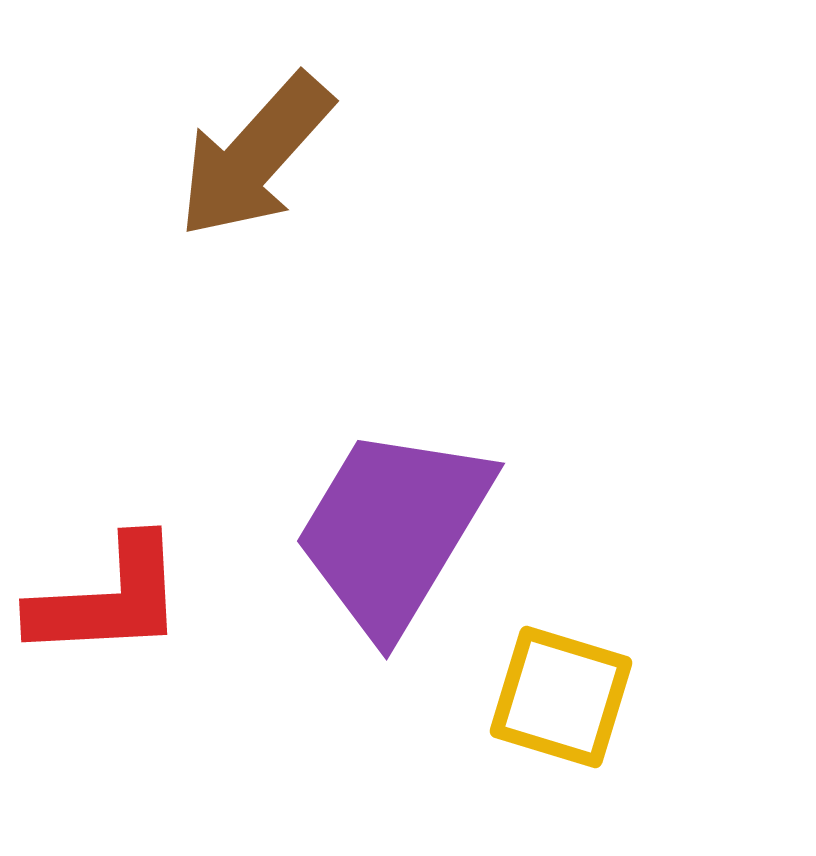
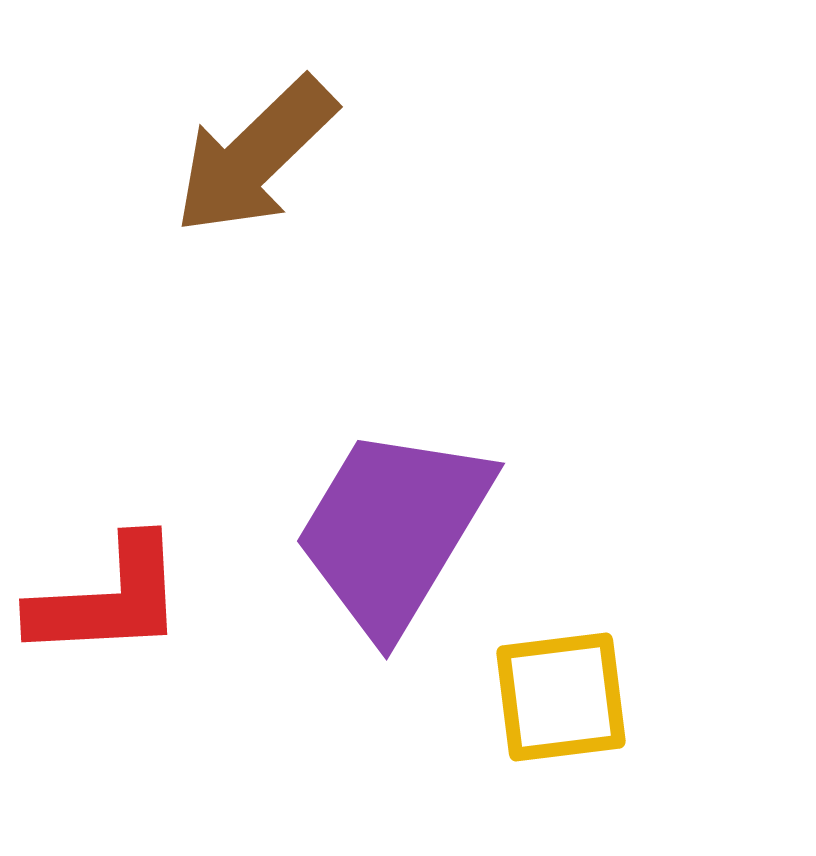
brown arrow: rotated 4 degrees clockwise
yellow square: rotated 24 degrees counterclockwise
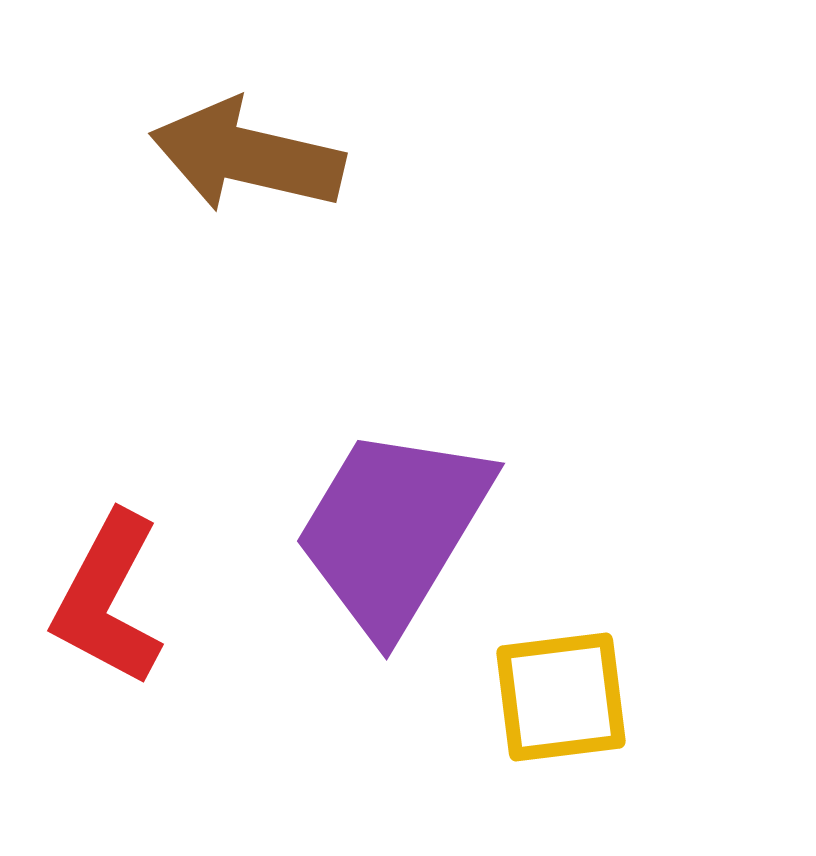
brown arrow: moved 8 px left; rotated 57 degrees clockwise
red L-shape: rotated 121 degrees clockwise
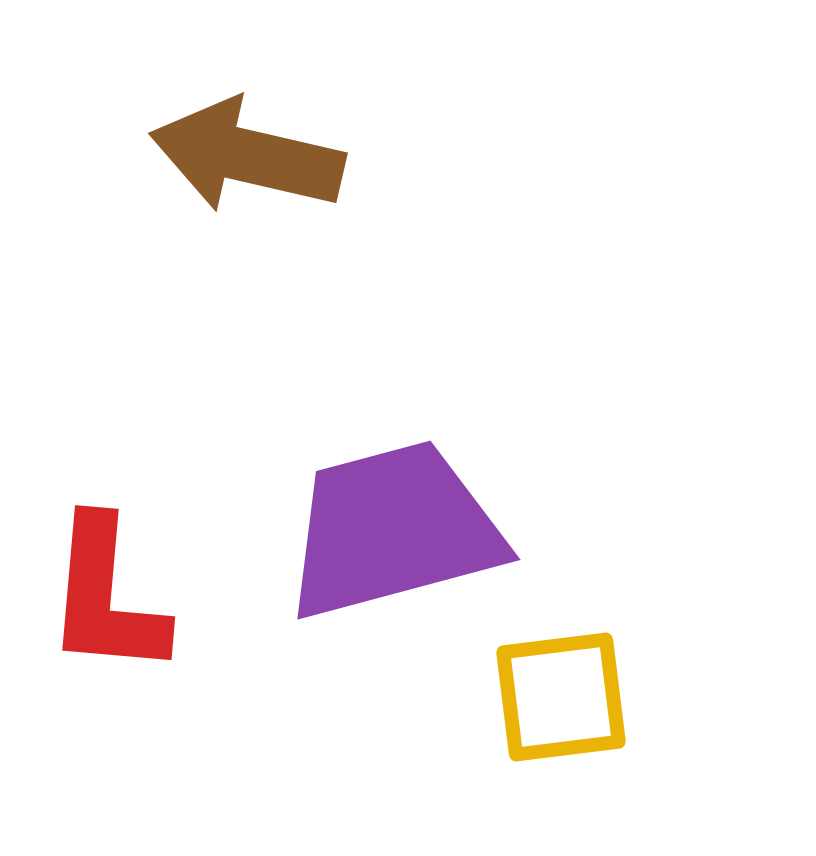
purple trapezoid: rotated 44 degrees clockwise
red L-shape: moved 2 px left, 2 px up; rotated 23 degrees counterclockwise
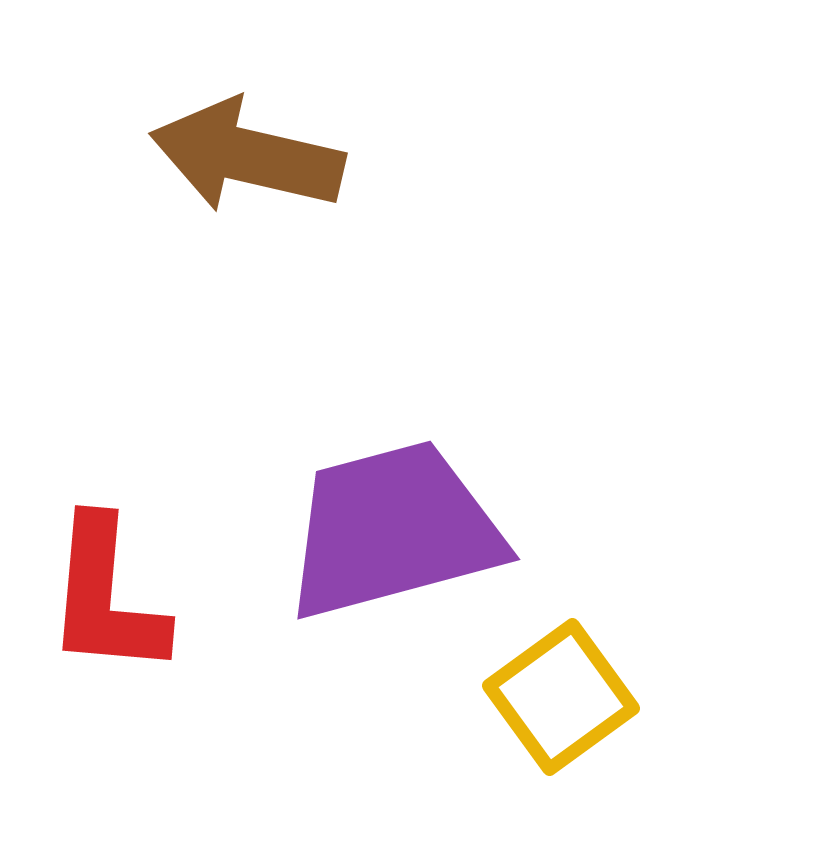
yellow square: rotated 29 degrees counterclockwise
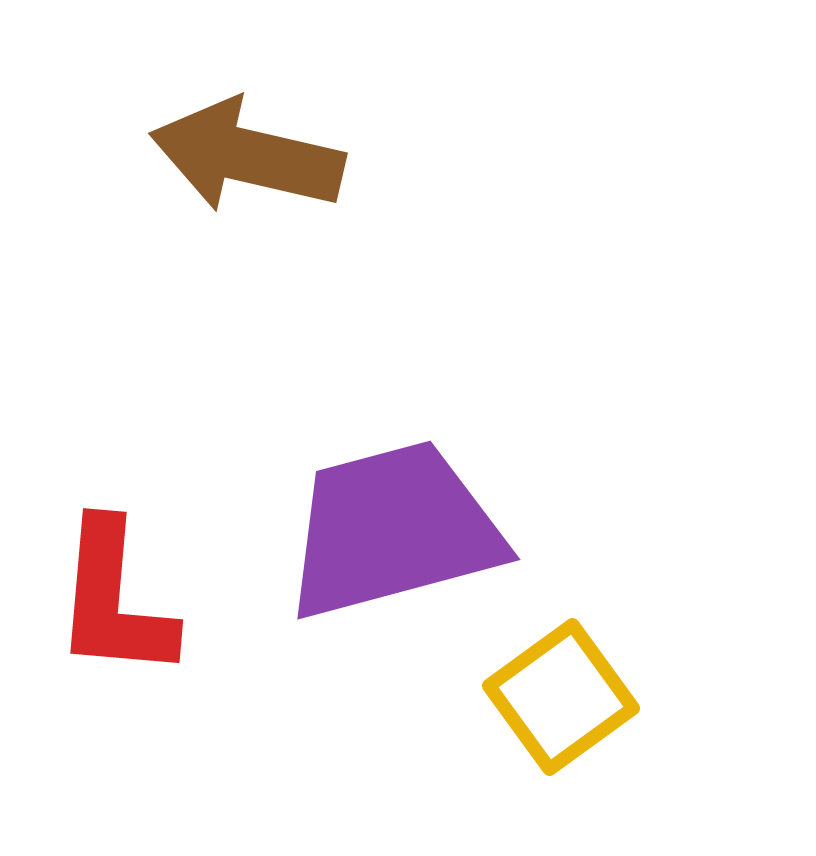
red L-shape: moved 8 px right, 3 px down
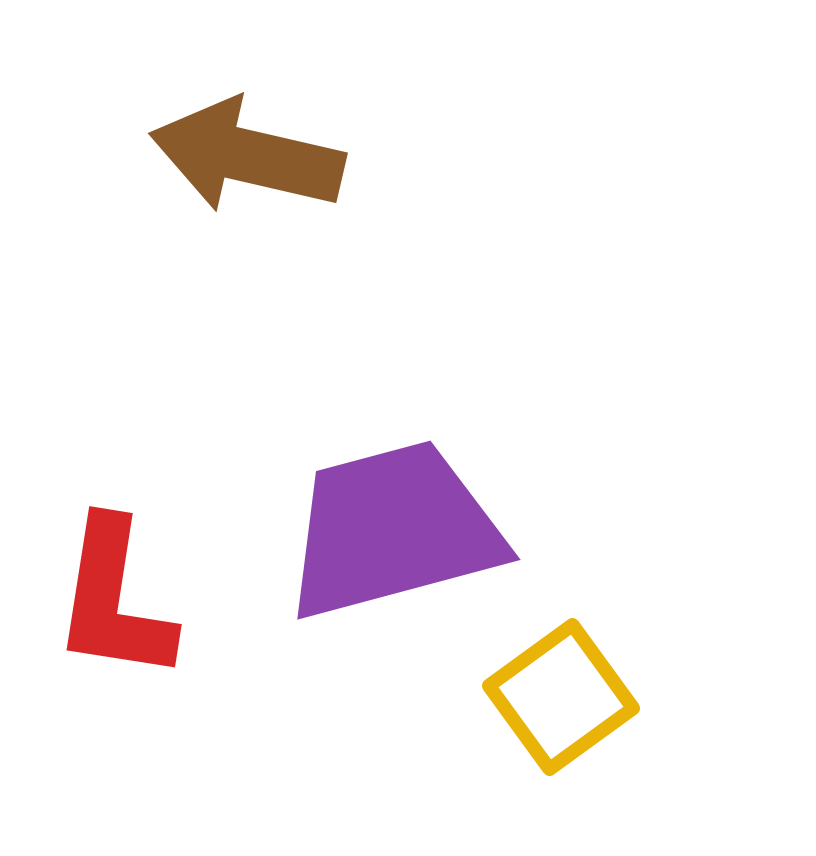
red L-shape: rotated 4 degrees clockwise
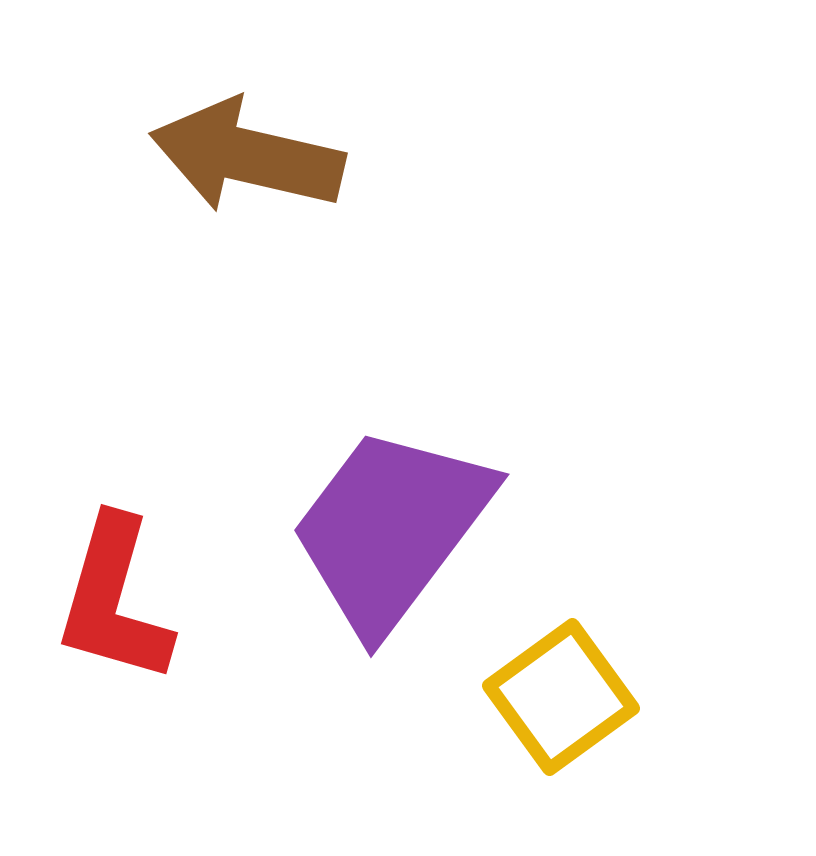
purple trapezoid: moved 2 px left, 1 px up; rotated 38 degrees counterclockwise
red L-shape: rotated 7 degrees clockwise
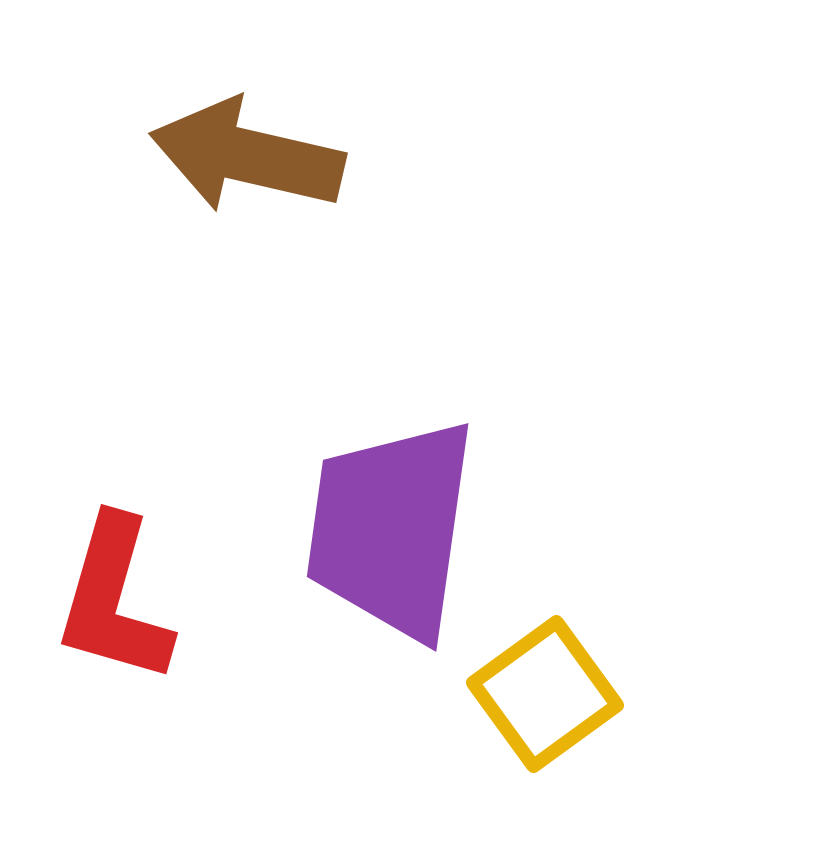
purple trapezoid: rotated 29 degrees counterclockwise
yellow square: moved 16 px left, 3 px up
